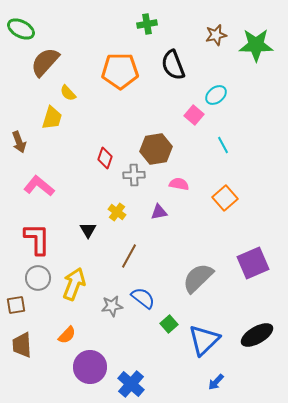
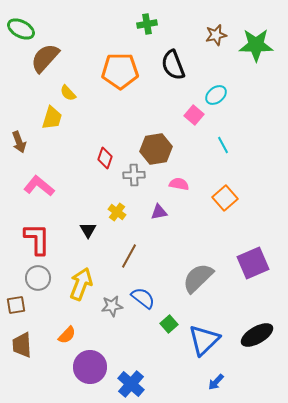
brown semicircle: moved 4 px up
yellow arrow: moved 7 px right
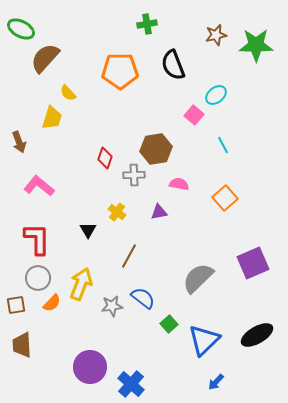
orange semicircle: moved 15 px left, 32 px up
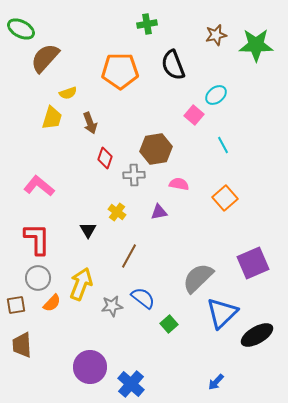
yellow semicircle: rotated 66 degrees counterclockwise
brown arrow: moved 71 px right, 19 px up
blue triangle: moved 18 px right, 27 px up
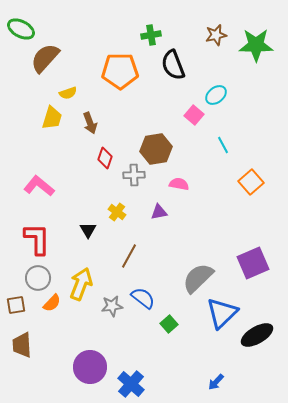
green cross: moved 4 px right, 11 px down
orange square: moved 26 px right, 16 px up
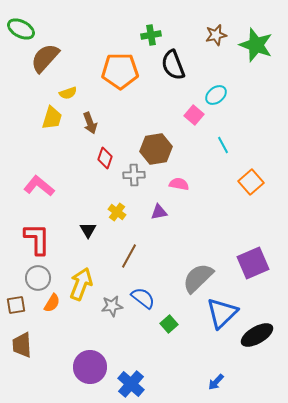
green star: rotated 20 degrees clockwise
orange semicircle: rotated 12 degrees counterclockwise
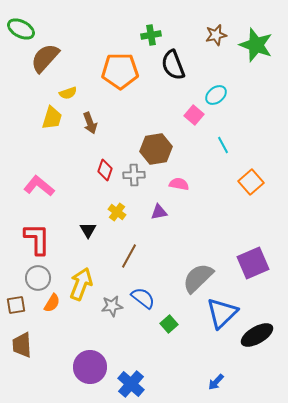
red diamond: moved 12 px down
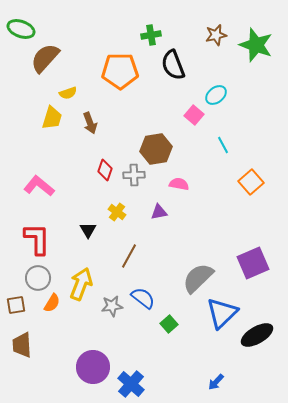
green ellipse: rotated 8 degrees counterclockwise
purple circle: moved 3 px right
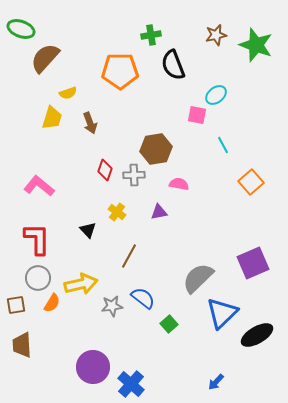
pink square: moved 3 px right; rotated 30 degrees counterclockwise
black triangle: rotated 12 degrees counterclockwise
yellow arrow: rotated 56 degrees clockwise
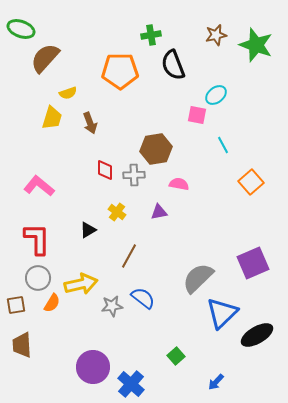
red diamond: rotated 20 degrees counterclockwise
black triangle: rotated 42 degrees clockwise
green square: moved 7 px right, 32 px down
